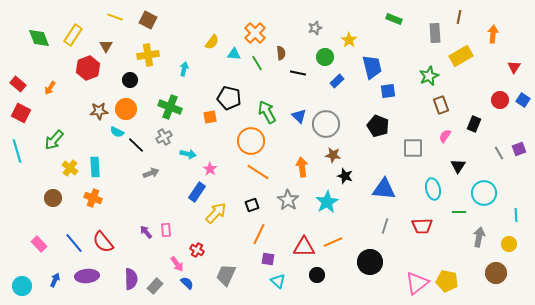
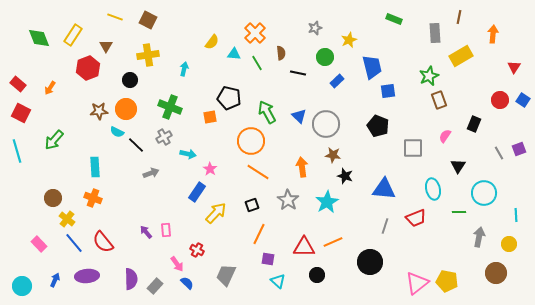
yellow star at (349, 40): rotated 14 degrees clockwise
brown rectangle at (441, 105): moved 2 px left, 5 px up
yellow cross at (70, 168): moved 3 px left, 51 px down
red trapezoid at (422, 226): moved 6 px left, 8 px up; rotated 20 degrees counterclockwise
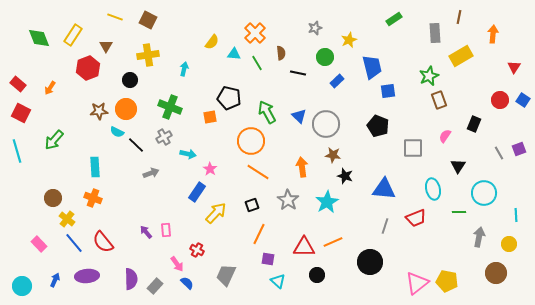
green rectangle at (394, 19): rotated 56 degrees counterclockwise
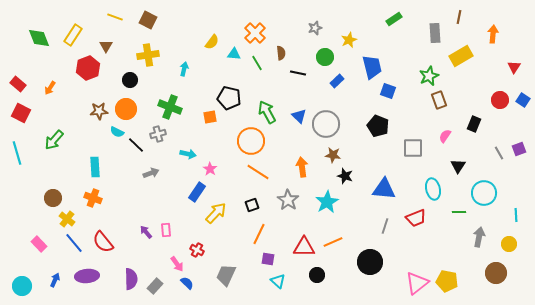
blue square at (388, 91): rotated 28 degrees clockwise
gray cross at (164, 137): moved 6 px left, 3 px up; rotated 14 degrees clockwise
cyan line at (17, 151): moved 2 px down
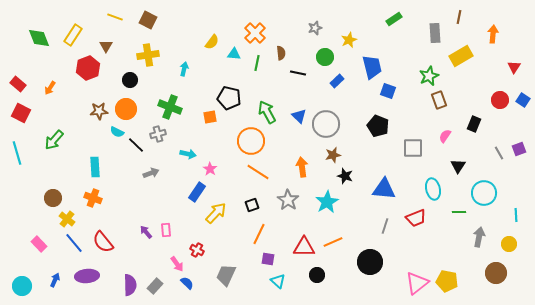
green line at (257, 63): rotated 42 degrees clockwise
brown star at (333, 155): rotated 21 degrees counterclockwise
purple semicircle at (131, 279): moved 1 px left, 6 px down
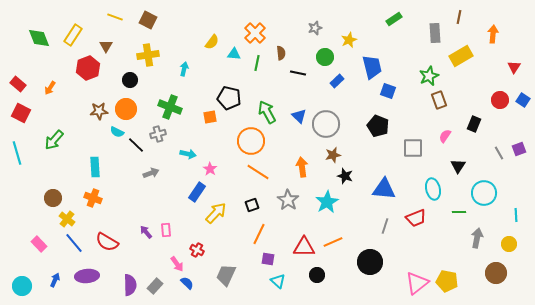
gray arrow at (479, 237): moved 2 px left, 1 px down
red semicircle at (103, 242): moved 4 px right; rotated 20 degrees counterclockwise
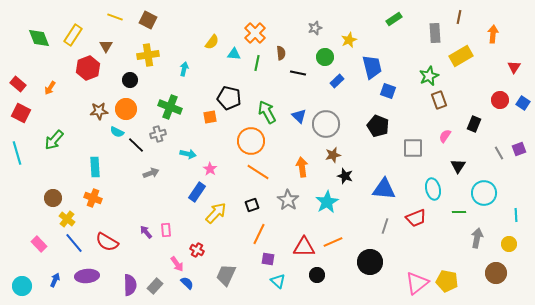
blue square at (523, 100): moved 3 px down
